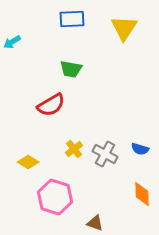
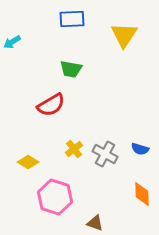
yellow triangle: moved 7 px down
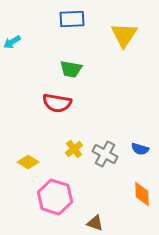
red semicircle: moved 6 px right, 2 px up; rotated 40 degrees clockwise
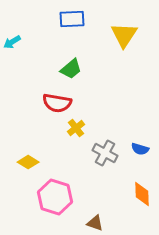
green trapezoid: rotated 50 degrees counterclockwise
yellow cross: moved 2 px right, 21 px up
gray cross: moved 1 px up
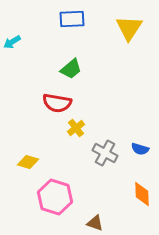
yellow triangle: moved 5 px right, 7 px up
yellow diamond: rotated 15 degrees counterclockwise
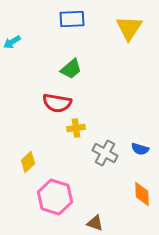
yellow cross: rotated 30 degrees clockwise
yellow diamond: rotated 60 degrees counterclockwise
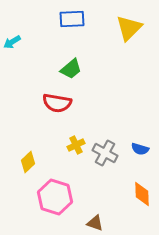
yellow triangle: rotated 12 degrees clockwise
yellow cross: moved 17 px down; rotated 18 degrees counterclockwise
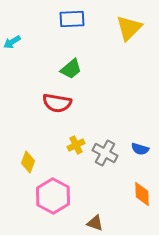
yellow diamond: rotated 25 degrees counterclockwise
pink hexagon: moved 2 px left, 1 px up; rotated 12 degrees clockwise
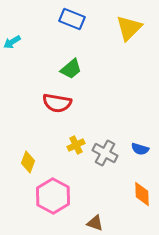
blue rectangle: rotated 25 degrees clockwise
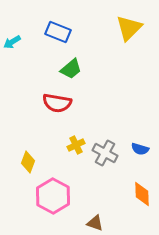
blue rectangle: moved 14 px left, 13 px down
